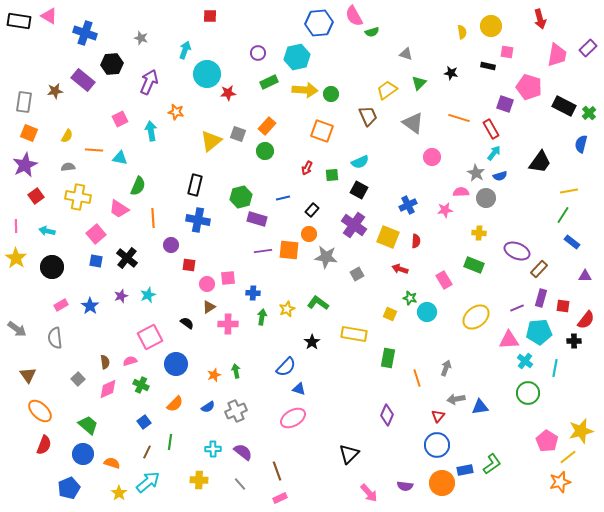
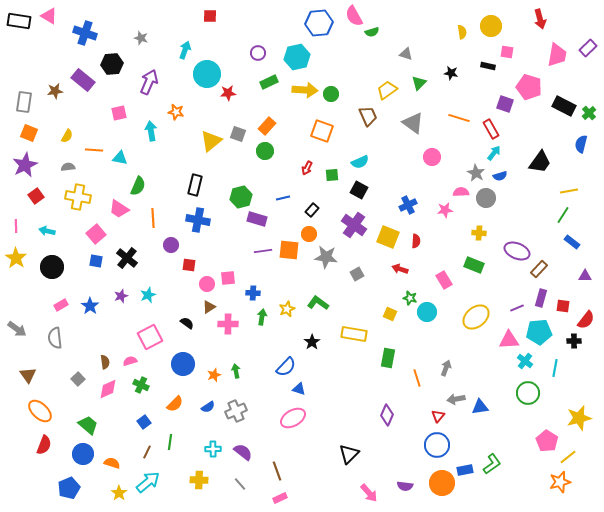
pink square at (120, 119): moved 1 px left, 6 px up; rotated 14 degrees clockwise
blue circle at (176, 364): moved 7 px right
yellow star at (581, 431): moved 2 px left, 13 px up
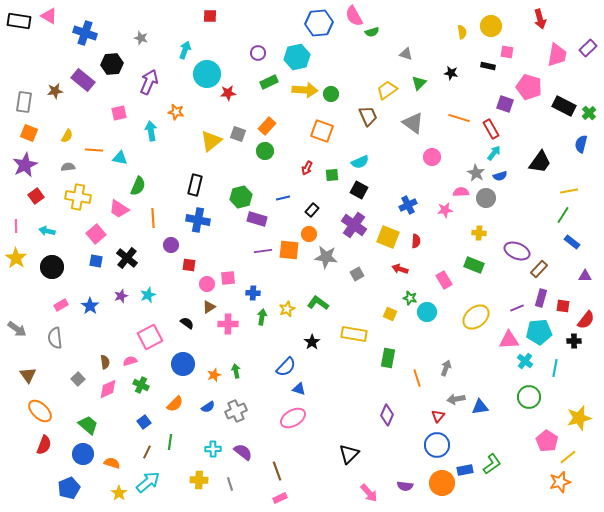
green circle at (528, 393): moved 1 px right, 4 px down
gray line at (240, 484): moved 10 px left; rotated 24 degrees clockwise
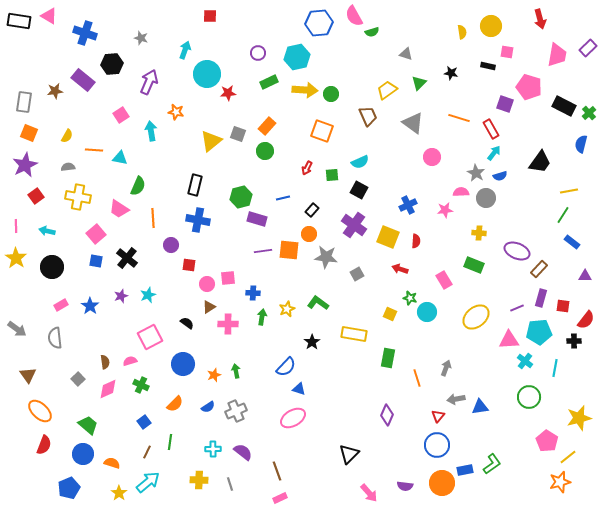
pink square at (119, 113): moved 2 px right, 2 px down; rotated 21 degrees counterclockwise
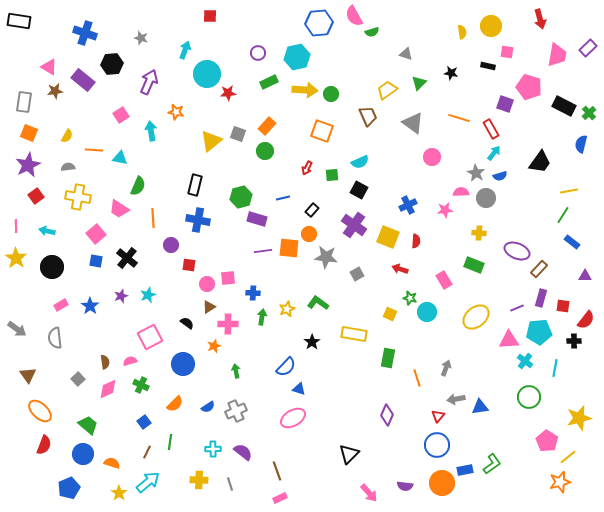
pink triangle at (49, 16): moved 51 px down
purple star at (25, 165): moved 3 px right
orange square at (289, 250): moved 2 px up
orange star at (214, 375): moved 29 px up
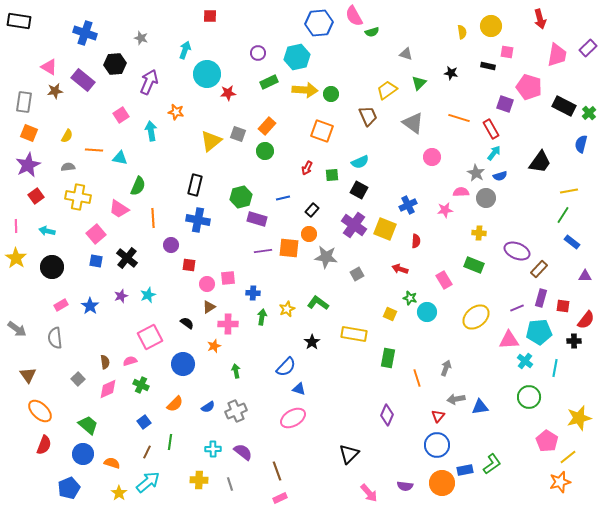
black hexagon at (112, 64): moved 3 px right
yellow square at (388, 237): moved 3 px left, 8 px up
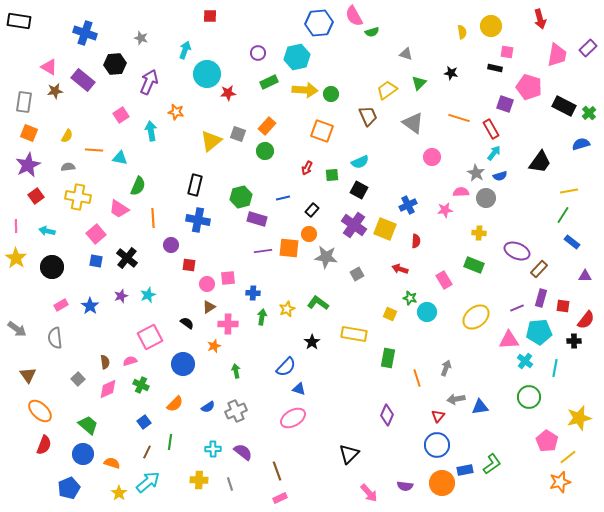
black rectangle at (488, 66): moved 7 px right, 2 px down
blue semicircle at (581, 144): rotated 60 degrees clockwise
